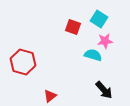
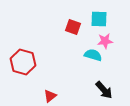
cyan square: rotated 30 degrees counterclockwise
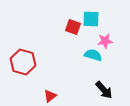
cyan square: moved 8 px left
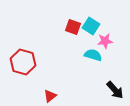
cyan square: moved 7 px down; rotated 30 degrees clockwise
black arrow: moved 11 px right
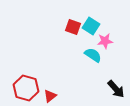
cyan semicircle: rotated 18 degrees clockwise
red hexagon: moved 3 px right, 26 px down
black arrow: moved 1 px right, 1 px up
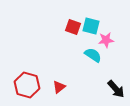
cyan square: rotated 18 degrees counterclockwise
pink star: moved 1 px right, 1 px up
red hexagon: moved 1 px right, 3 px up
red triangle: moved 9 px right, 9 px up
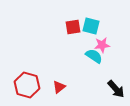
red square: rotated 28 degrees counterclockwise
pink star: moved 4 px left, 5 px down
cyan semicircle: moved 1 px right, 1 px down
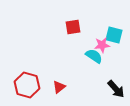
cyan square: moved 23 px right, 9 px down
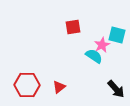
cyan square: moved 3 px right
pink star: rotated 21 degrees counterclockwise
red hexagon: rotated 15 degrees counterclockwise
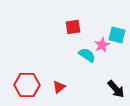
cyan semicircle: moved 7 px left, 1 px up
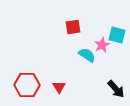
red triangle: rotated 24 degrees counterclockwise
